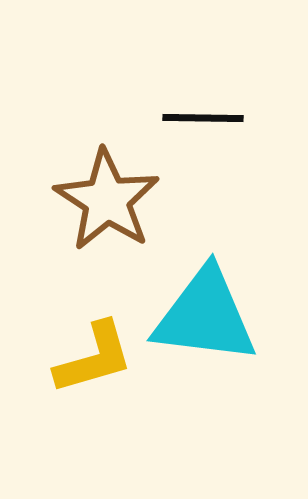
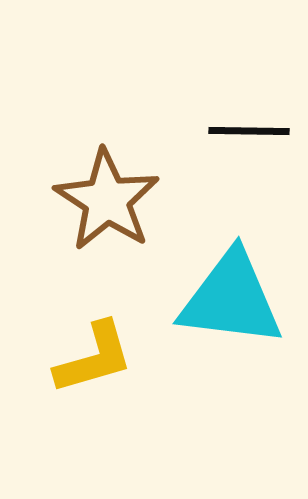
black line: moved 46 px right, 13 px down
cyan triangle: moved 26 px right, 17 px up
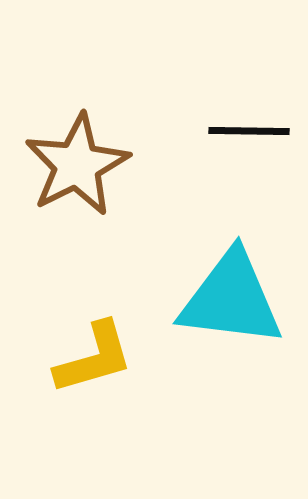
brown star: moved 30 px left, 35 px up; rotated 12 degrees clockwise
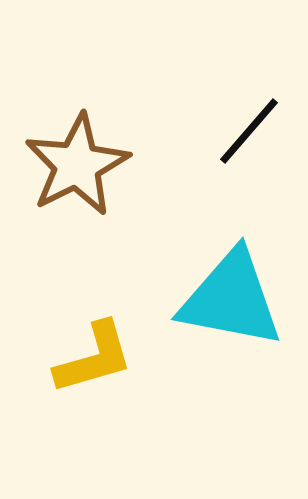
black line: rotated 50 degrees counterclockwise
cyan triangle: rotated 4 degrees clockwise
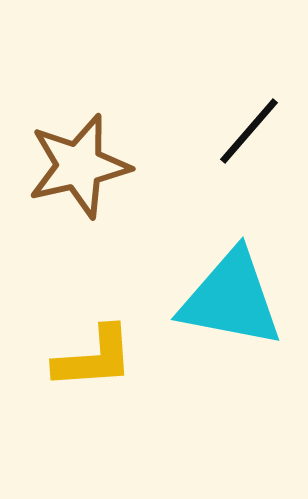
brown star: moved 2 px right, 1 px down; rotated 14 degrees clockwise
yellow L-shape: rotated 12 degrees clockwise
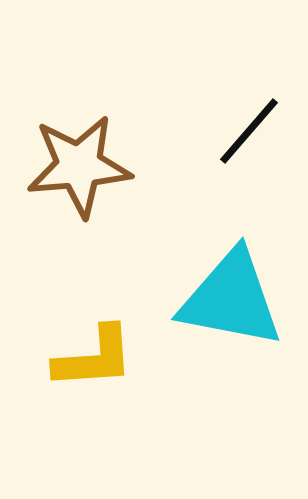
brown star: rotated 8 degrees clockwise
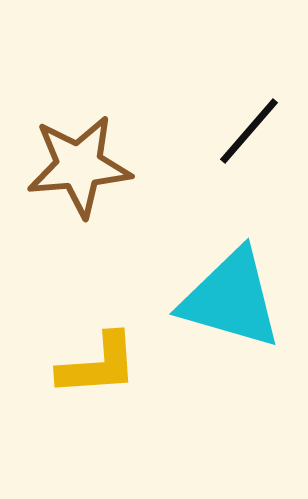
cyan triangle: rotated 5 degrees clockwise
yellow L-shape: moved 4 px right, 7 px down
